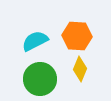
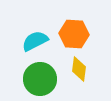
orange hexagon: moved 3 px left, 2 px up
yellow diamond: moved 1 px left; rotated 15 degrees counterclockwise
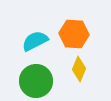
yellow diamond: rotated 15 degrees clockwise
green circle: moved 4 px left, 2 px down
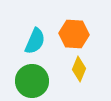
cyan semicircle: rotated 140 degrees clockwise
green circle: moved 4 px left
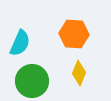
cyan semicircle: moved 15 px left, 2 px down
yellow diamond: moved 4 px down
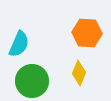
orange hexagon: moved 13 px right, 1 px up
cyan semicircle: moved 1 px left, 1 px down
